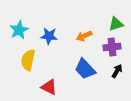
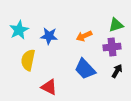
green triangle: moved 1 px down
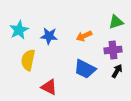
green triangle: moved 3 px up
purple cross: moved 1 px right, 3 px down
blue trapezoid: rotated 20 degrees counterclockwise
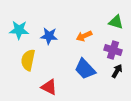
green triangle: rotated 35 degrees clockwise
cyan star: rotated 30 degrees clockwise
purple cross: rotated 24 degrees clockwise
blue trapezoid: rotated 20 degrees clockwise
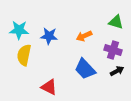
yellow semicircle: moved 4 px left, 5 px up
black arrow: rotated 32 degrees clockwise
